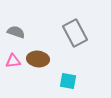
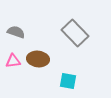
gray rectangle: rotated 16 degrees counterclockwise
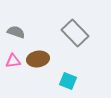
brown ellipse: rotated 15 degrees counterclockwise
cyan square: rotated 12 degrees clockwise
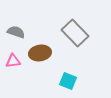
brown ellipse: moved 2 px right, 6 px up
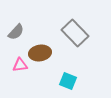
gray semicircle: rotated 114 degrees clockwise
pink triangle: moved 7 px right, 4 px down
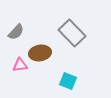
gray rectangle: moved 3 px left
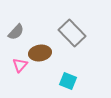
pink triangle: rotated 42 degrees counterclockwise
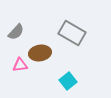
gray rectangle: rotated 16 degrees counterclockwise
pink triangle: rotated 42 degrees clockwise
cyan square: rotated 30 degrees clockwise
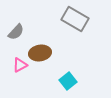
gray rectangle: moved 3 px right, 14 px up
pink triangle: rotated 21 degrees counterclockwise
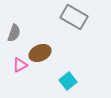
gray rectangle: moved 1 px left, 2 px up
gray semicircle: moved 2 px left, 1 px down; rotated 24 degrees counterclockwise
brown ellipse: rotated 15 degrees counterclockwise
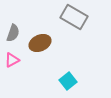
gray semicircle: moved 1 px left
brown ellipse: moved 10 px up
pink triangle: moved 8 px left, 5 px up
